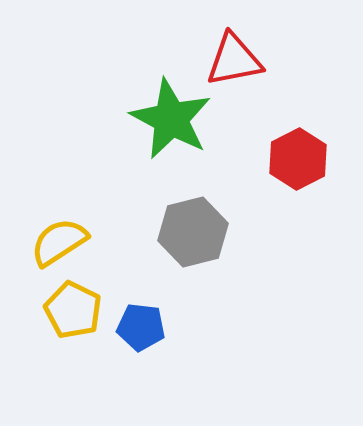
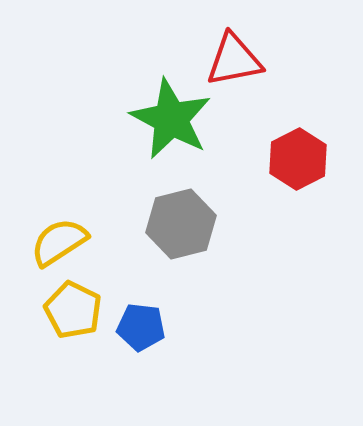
gray hexagon: moved 12 px left, 8 px up
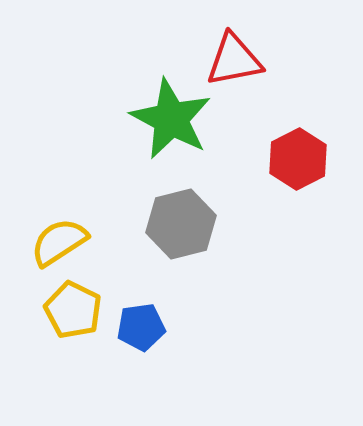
blue pentagon: rotated 15 degrees counterclockwise
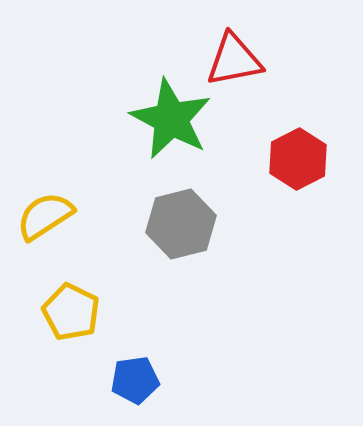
yellow semicircle: moved 14 px left, 26 px up
yellow pentagon: moved 2 px left, 2 px down
blue pentagon: moved 6 px left, 53 px down
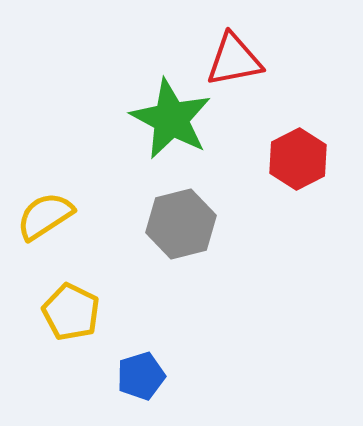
blue pentagon: moved 6 px right, 4 px up; rotated 9 degrees counterclockwise
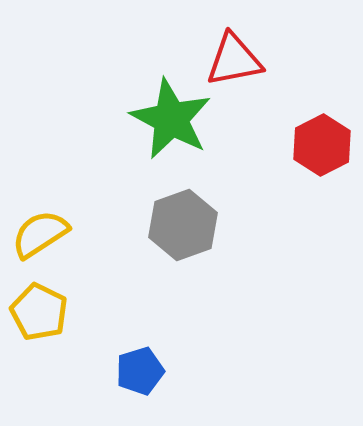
red hexagon: moved 24 px right, 14 px up
yellow semicircle: moved 5 px left, 18 px down
gray hexagon: moved 2 px right, 1 px down; rotated 6 degrees counterclockwise
yellow pentagon: moved 32 px left
blue pentagon: moved 1 px left, 5 px up
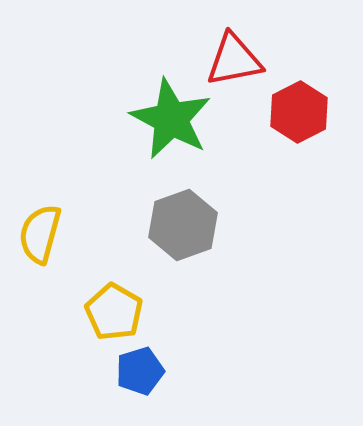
red hexagon: moved 23 px left, 33 px up
yellow semicircle: rotated 42 degrees counterclockwise
yellow pentagon: moved 75 px right; rotated 4 degrees clockwise
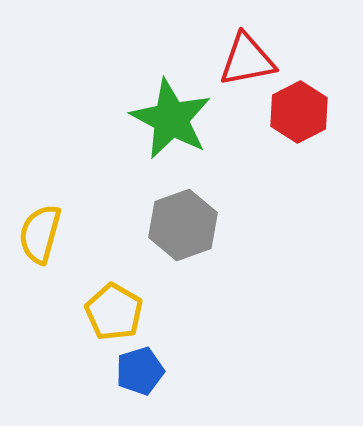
red triangle: moved 13 px right
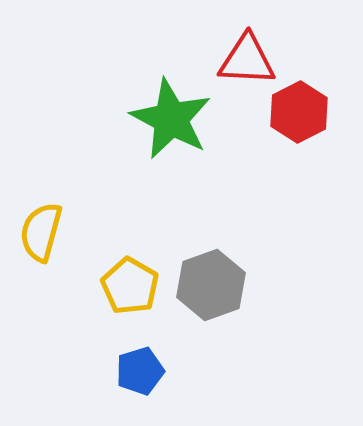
red triangle: rotated 14 degrees clockwise
gray hexagon: moved 28 px right, 60 px down
yellow semicircle: moved 1 px right, 2 px up
yellow pentagon: moved 16 px right, 26 px up
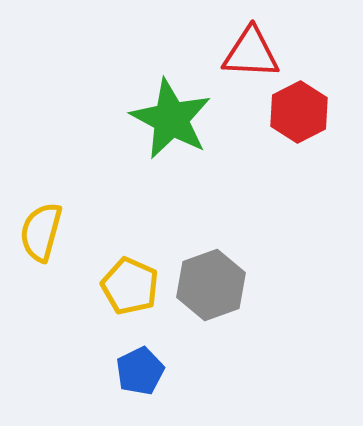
red triangle: moved 4 px right, 7 px up
yellow pentagon: rotated 6 degrees counterclockwise
blue pentagon: rotated 9 degrees counterclockwise
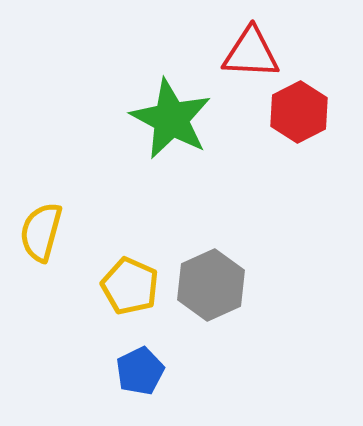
gray hexagon: rotated 4 degrees counterclockwise
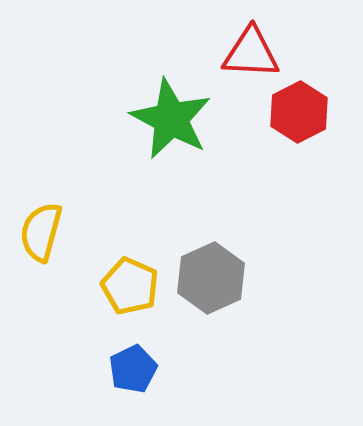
gray hexagon: moved 7 px up
blue pentagon: moved 7 px left, 2 px up
